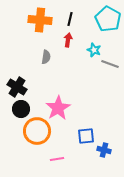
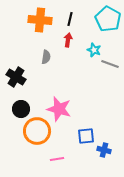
black cross: moved 1 px left, 10 px up
pink star: moved 1 px right, 1 px down; rotated 25 degrees counterclockwise
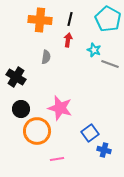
pink star: moved 1 px right, 1 px up
blue square: moved 4 px right, 3 px up; rotated 30 degrees counterclockwise
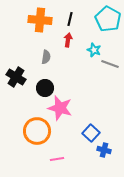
black circle: moved 24 px right, 21 px up
blue square: moved 1 px right; rotated 12 degrees counterclockwise
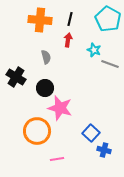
gray semicircle: rotated 24 degrees counterclockwise
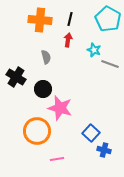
black circle: moved 2 px left, 1 px down
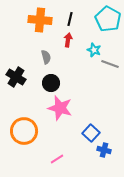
black circle: moved 8 px right, 6 px up
orange circle: moved 13 px left
pink line: rotated 24 degrees counterclockwise
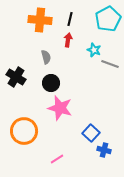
cyan pentagon: rotated 15 degrees clockwise
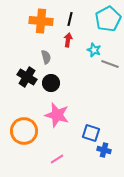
orange cross: moved 1 px right, 1 px down
black cross: moved 11 px right
pink star: moved 3 px left, 7 px down
blue square: rotated 24 degrees counterclockwise
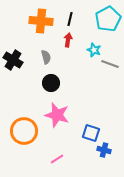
black cross: moved 14 px left, 17 px up
